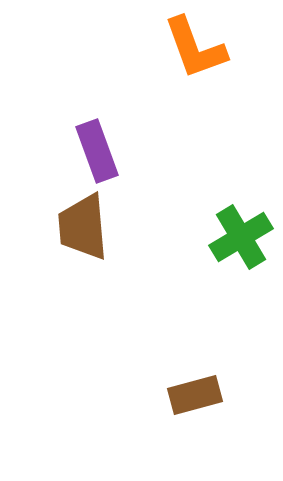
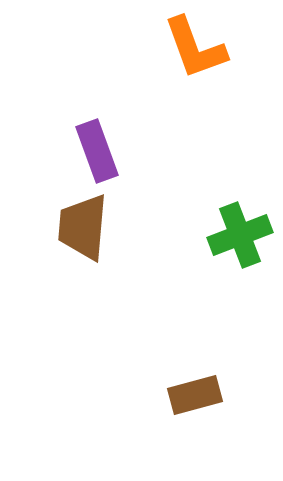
brown trapezoid: rotated 10 degrees clockwise
green cross: moved 1 px left, 2 px up; rotated 10 degrees clockwise
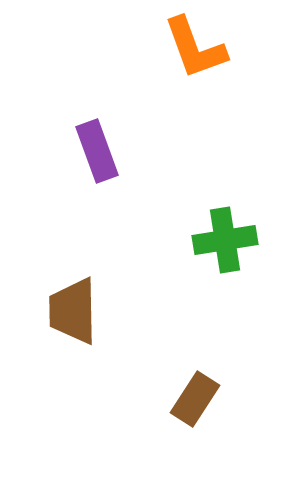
brown trapezoid: moved 10 px left, 84 px down; rotated 6 degrees counterclockwise
green cross: moved 15 px left, 5 px down; rotated 12 degrees clockwise
brown rectangle: moved 4 px down; rotated 42 degrees counterclockwise
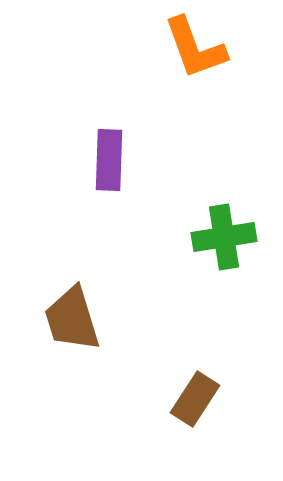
purple rectangle: moved 12 px right, 9 px down; rotated 22 degrees clockwise
green cross: moved 1 px left, 3 px up
brown trapezoid: moved 1 px left, 8 px down; rotated 16 degrees counterclockwise
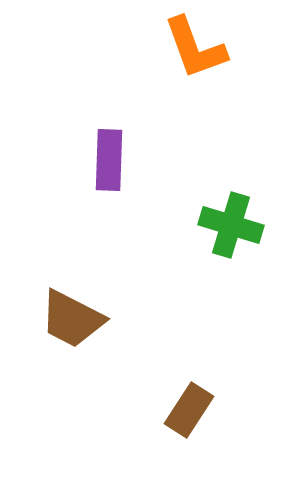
green cross: moved 7 px right, 12 px up; rotated 26 degrees clockwise
brown trapezoid: rotated 46 degrees counterclockwise
brown rectangle: moved 6 px left, 11 px down
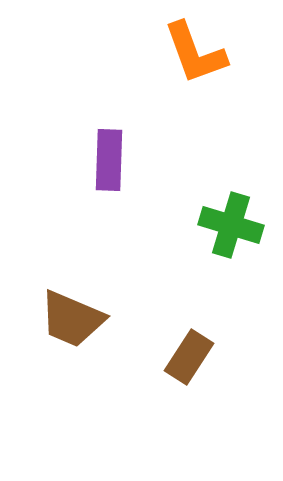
orange L-shape: moved 5 px down
brown trapezoid: rotated 4 degrees counterclockwise
brown rectangle: moved 53 px up
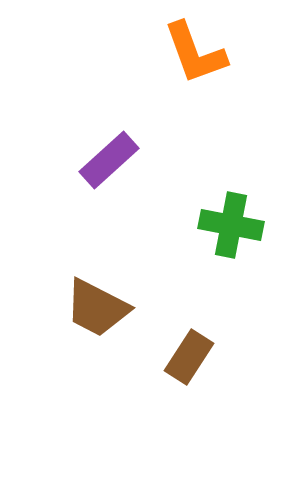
purple rectangle: rotated 46 degrees clockwise
green cross: rotated 6 degrees counterclockwise
brown trapezoid: moved 25 px right, 11 px up; rotated 4 degrees clockwise
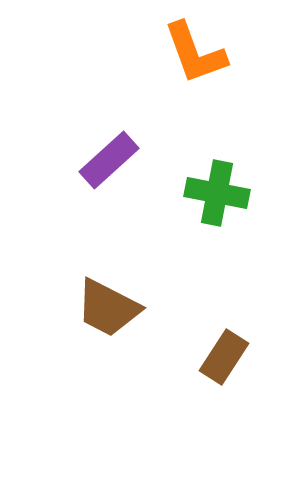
green cross: moved 14 px left, 32 px up
brown trapezoid: moved 11 px right
brown rectangle: moved 35 px right
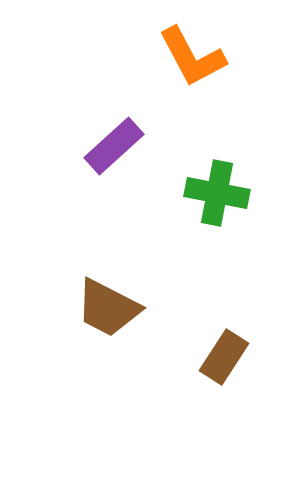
orange L-shape: moved 3 px left, 4 px down; rotated 8 degrees counterclockwise
purple rectangle: moved 5 px right, 14 px up
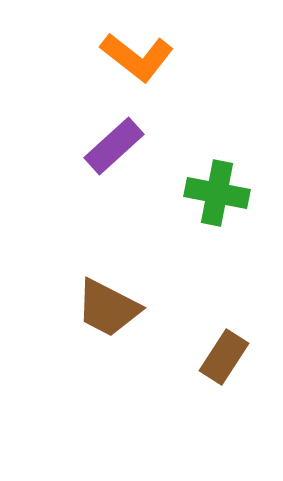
orange L-shape: moved 55 px left; rotated 24 degrees counterclockwise
